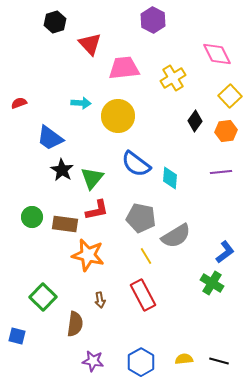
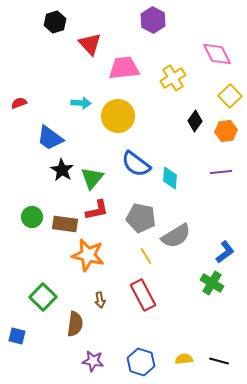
blue hexagon: rotated 12 degrees counterclockwise
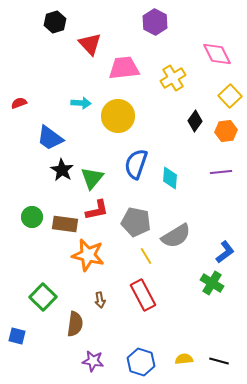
purple hexagon: moved 2 px right, 2 px down
blue semicircle: rotated 72 degrees clockwise
gray pentagon: moved 5 px left, 4 px down
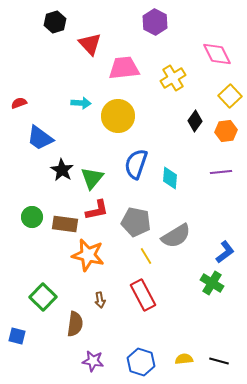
blue trapezoid: moved 10 px left
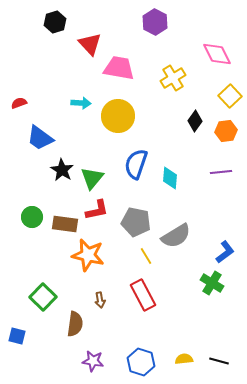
pink trapezoid: moved 5 px left; rotated 16 degrees clockwise
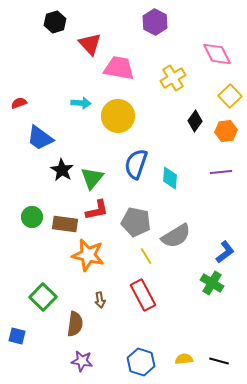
purple star: moved 11 px left
